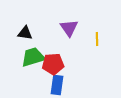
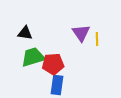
purple triangle: moved 12 px right, 5 px down
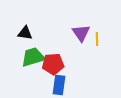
blue rectangle: moved 2 px right
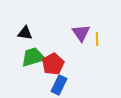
red pentagon: rotated 25 degrees counterclockwise
blue rectangle: rotated 18 degrees clockwise
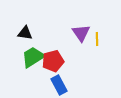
green trapezoid: rotated 15 degrees counterclockwise
red pentagon: moved 3 px up; rotated 15 degrees clockwise
blue rectangle: rotated 54 degrees counterclockwise
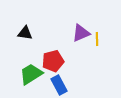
purple triangle: rotated 42 degrees clockwise
green trapezoid: moved 2 px left, 17 px down
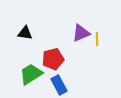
red pentagon: moved 2 px up
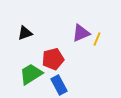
black triangle: rotated 28 degrees counterclockwise
yellow line: rotated 24 degrees clockwise
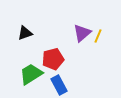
purple triangle: moved 1 px right; rotated 18 degrees counterclockwise
yellow line: moved 1 px right, 3 px up
